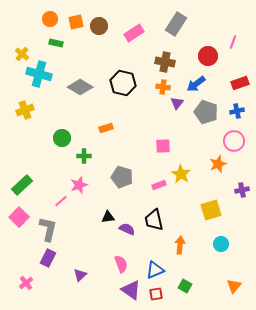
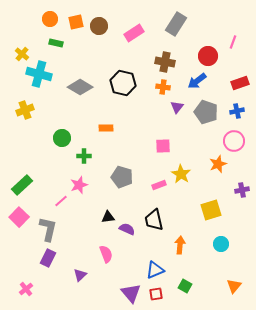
blue arrow at (196, 84): moved 1 px right, 3 px up
purple triangle at (177, 103): moved 4 px down
orange rectangle at (106, 128): rotated 16 degrees clockwise
pink semicircle at (121, 264): moved 15 px left, 10 px up
pink cross at (26, 283): moved 6 px down
purple triangle at (131, 290): moved 3 px down; rotated 15 degrees clockwise
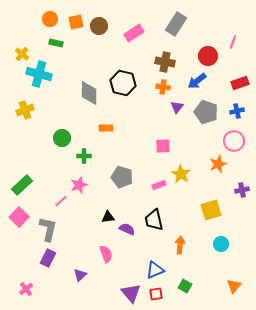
gray diamond at (80, 87): moved 9 px right, 6 px down; rotated 60 degrees clockwise
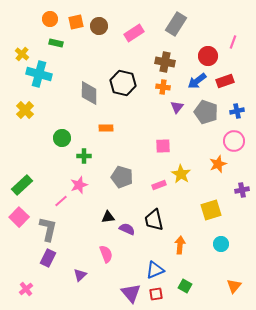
red rectangle at (240, 83): moved 15 px left, 2 px up
yellow cross at (25, 110): rotated 24 degrees counterclockwise
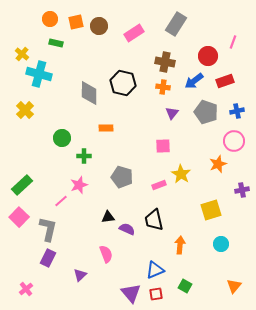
blue arrow at (197, 81): moved 3 px left
purple triangle at (177, 107): moved 5 px left, 6 px down
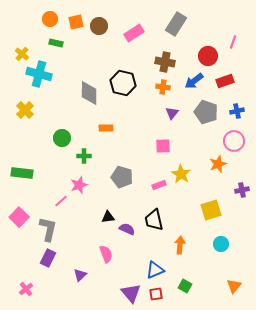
green rectangle at (22, 185): moved 12 px up; rotated 50 degrees clockwise
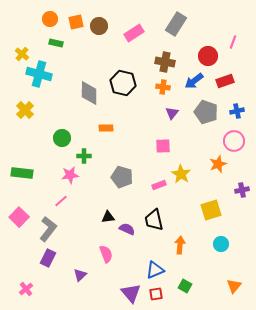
pink star at (79, 185): moved 9 px left, 10 px up; rotated 12 degrees clockwise
gray L-shape at (48, 229): rotated 25 degrees clockwise
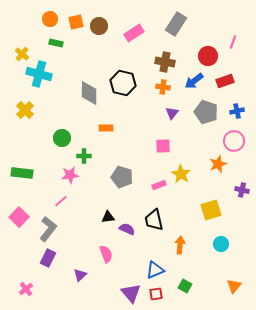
purple cross at (242, 190): rotated 24 degrees clockwise
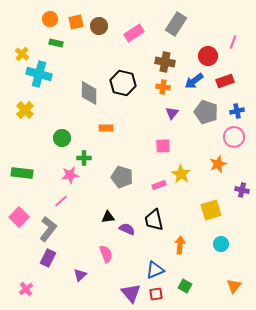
pink circle at (234, 141): moved 4 px up
green cross at (84, 156): moved 2 px down
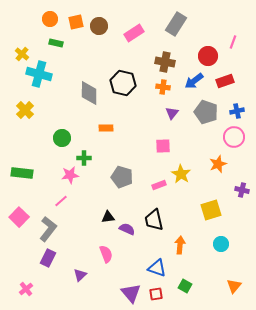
blue triangle at (155, 270): moved 2 px right, 2 px up; rotated 42 degrees clockwise
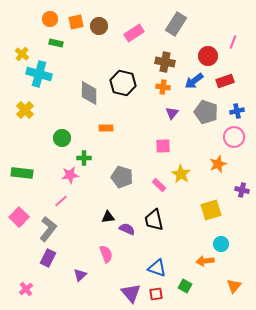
pink rectangle at (159, 185): rotated 64 degrees clockwise
orange arrow at (180, 245): moved 25 px right, 16 px down; rotated 102 degrees counterclockwise
